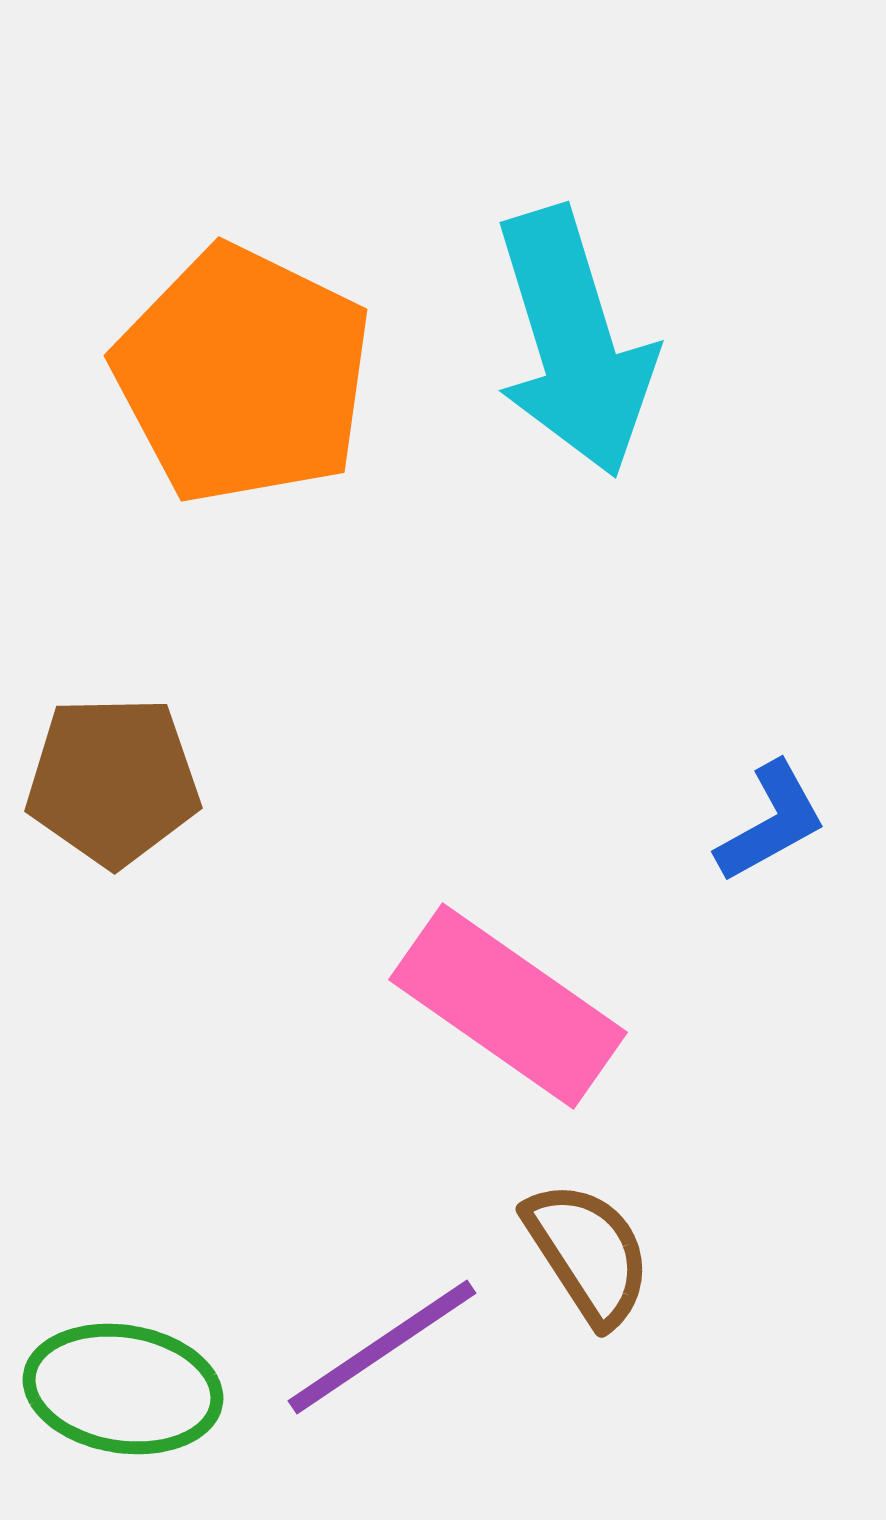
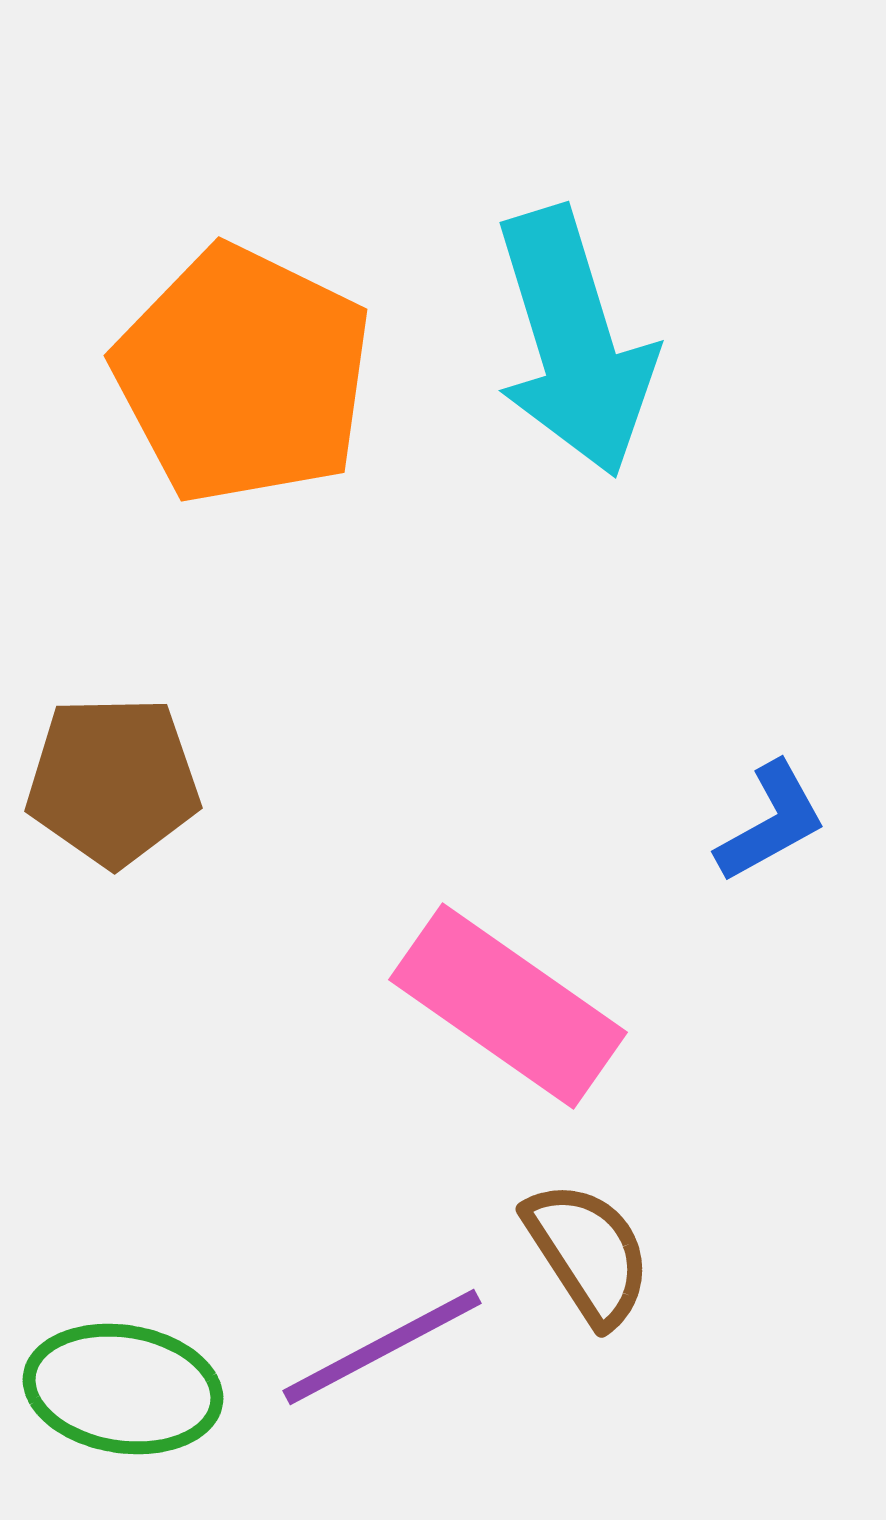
purple line: rotated 6 degrees clockwise
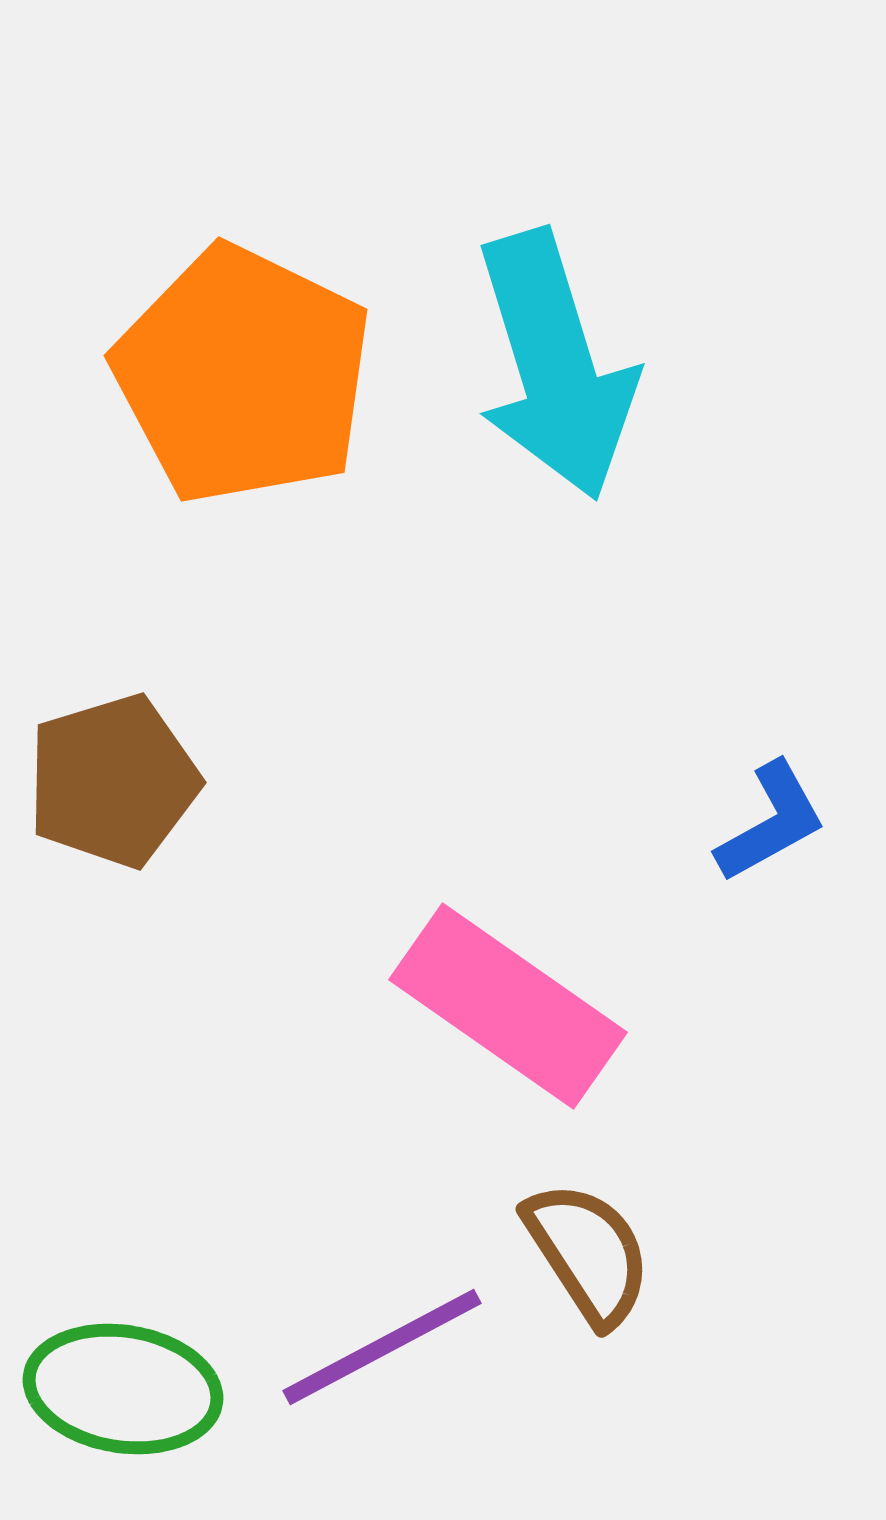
cyan arrow: moved 19 px left, 23 px down
brown pentagon: rotated 16 degrees counterclockwise
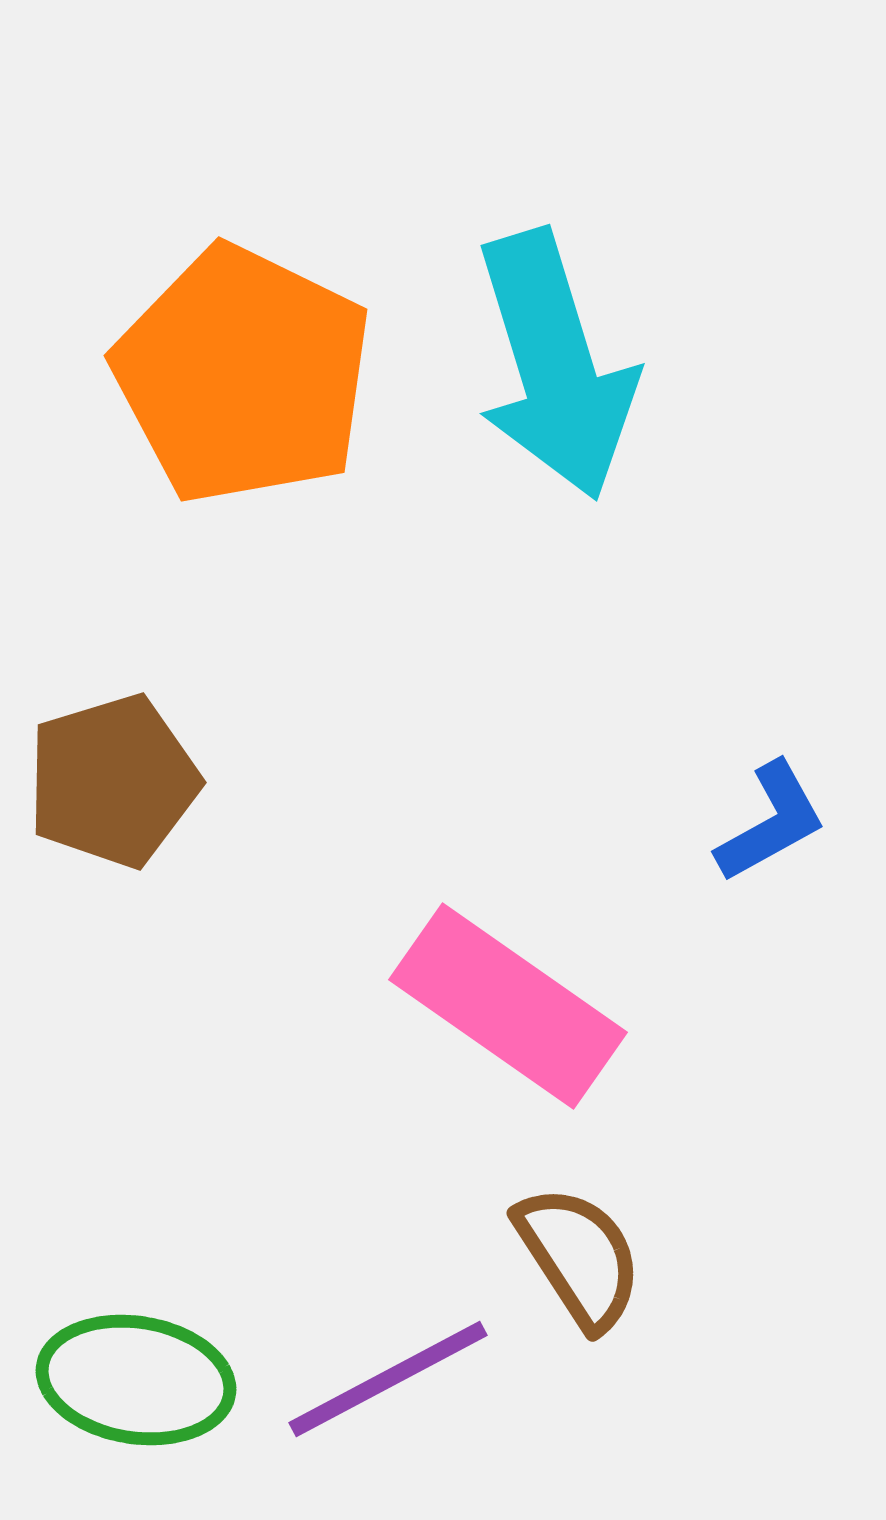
brown semicircle: moved 9 px left, 4 px down
purple line: moved 6 px right, 32 px down
green ellipse: moved 13 px right, 9 px up
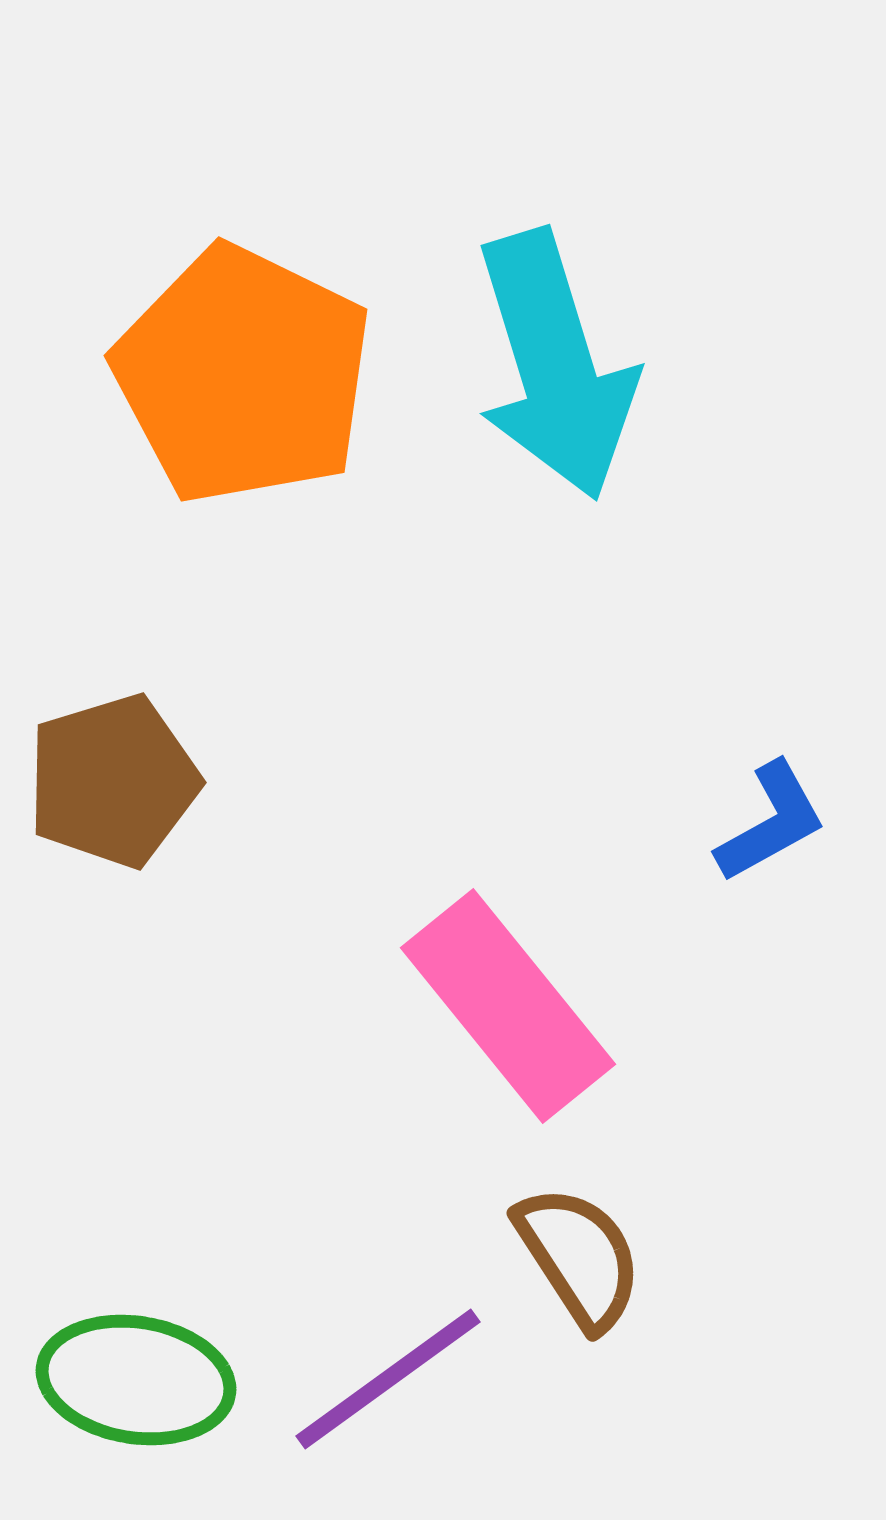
pink rectangle: rotated 16 degrees clockwise
purple line: rotated 8 degrees counterclockwise
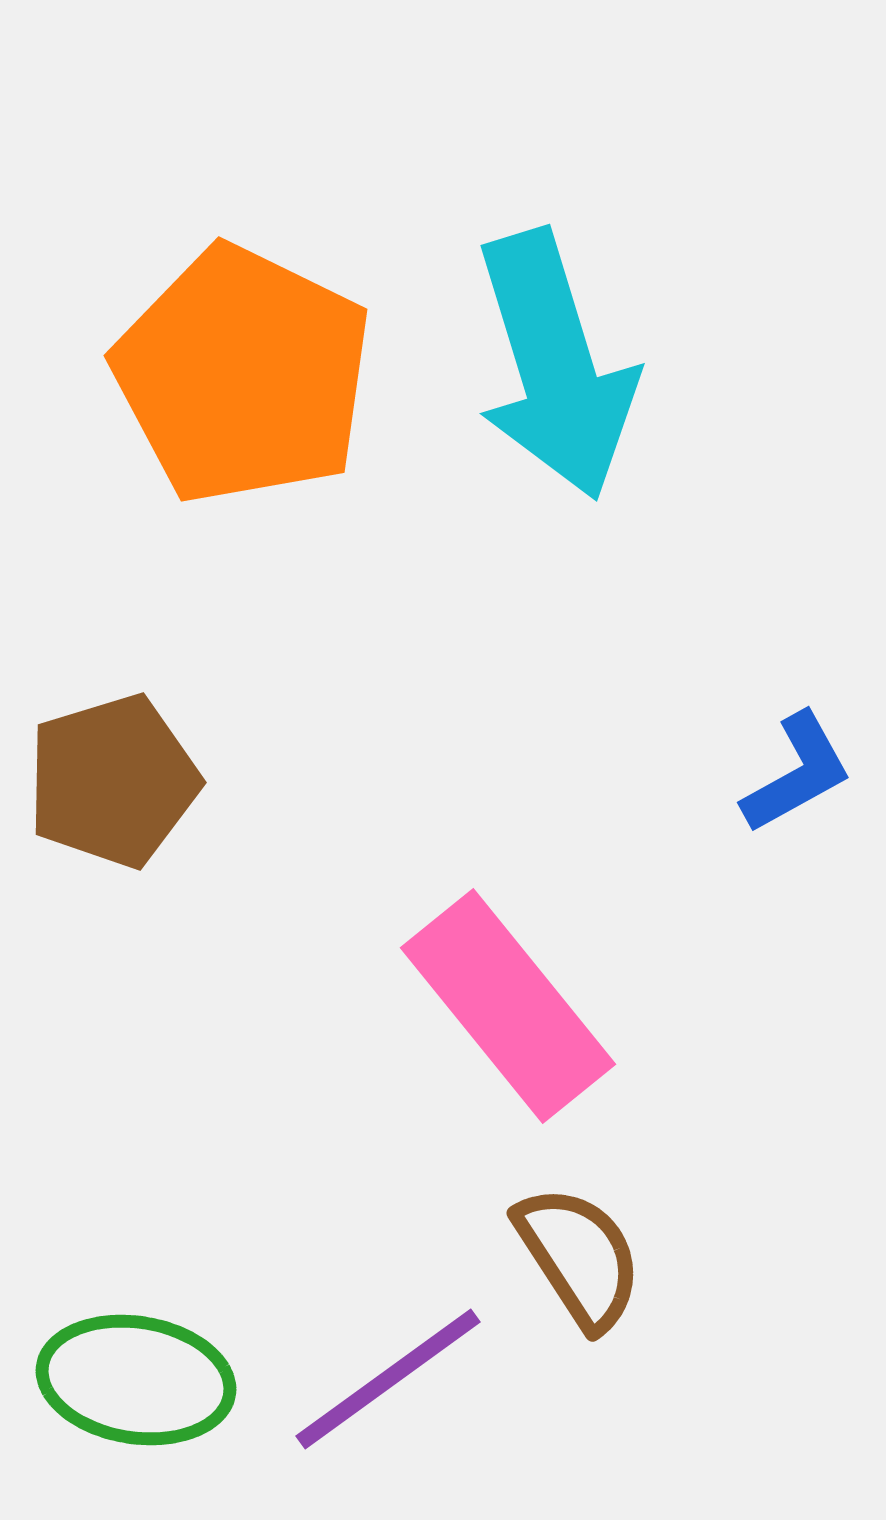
blue L-shape: moved 26 px right, 49 px up
